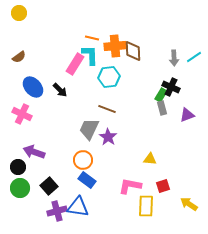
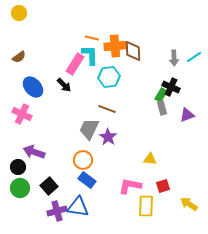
black arrow: moved 4 px right, 5 px up
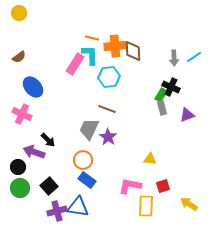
black arrow: moved 16 px left, 55 px down
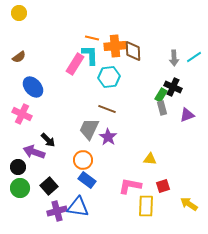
black cross: moved 2 px right
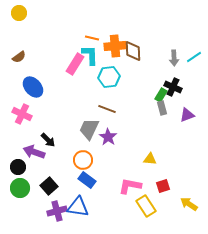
yellow rectangle: rotated 35 degrees counterclockwise
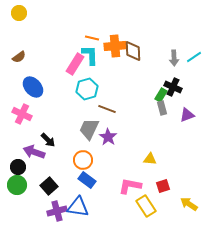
cyan hexagon: moved 22 px left, 12 px down; rotated 10 degrees counterclockwise
green circle: moved 3 px left, 3 px up
